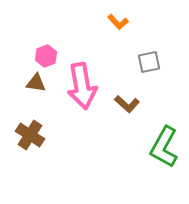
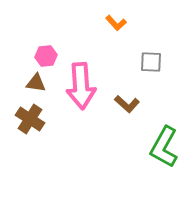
orange L-shape: moved 2 px left, 1 px down
pink hexagon: rotated 15 degrees clockwise
gray square: moved 2 px right; rotated 15 degrees clockwise
pink arrow: moved 1 px left; rotated 6 degrees clockwise
brown cross: moved 16 px up
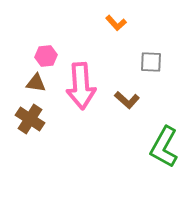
brown L-shape: moved 4 px up
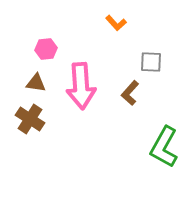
pink hexagon: moved 7 px up
brown L-shape: moved 3 px right, 7 px up; rotated 90 degrees clockwise
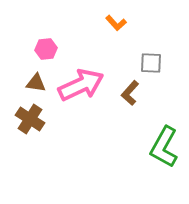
gray square: moved 1 px down
pink arrow: moved 1 px up; rotated 111 degrees counterclockwise
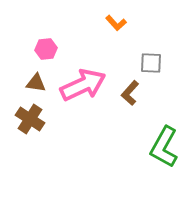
pink arrow: moved 2 px right
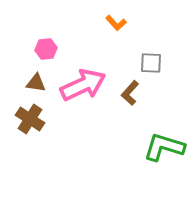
green L-shape: rotated 78 degrees clockwise
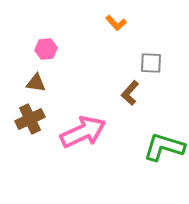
pink arrow: moved 47 px down
brown cross: rotated 32 degrees clockwise
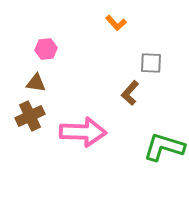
brown cross: moved 3 px up
pink arrow: rotated 27 degrees clockwise
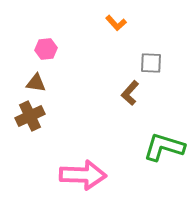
pink arrow: moved 43 px down
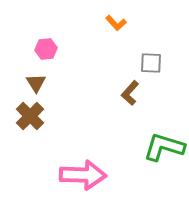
brown triangle: rotated 50 degrees clockwise
brown cross: rotated 20 degrees counterclockwise
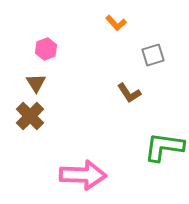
pink hexagon: rotated 15 degrees counterclockwise
gray square: moved 2 px right, 8 px up; rotated 20 degrees counterclockwise
brown L-shape: moved 1 px left; rotated 75 degrees counterclockwise
green L-shape: rotated 9 degrees counterclockwise
